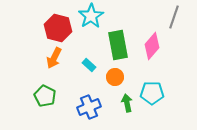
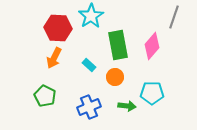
red hexagon: rotated 12 degrees counterclockwise
green arrow: moved 3 px down; rotated 108 degrees clockwise
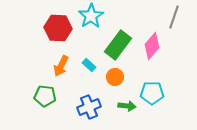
green rectangle: rotated 48 degrees clockwise
orange arrow: moved 7 px right, 8 px down
green pentagon: rotated 20 degrees counterclockwise
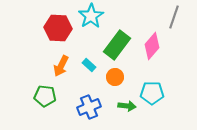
green rectangle: moved 1 px left
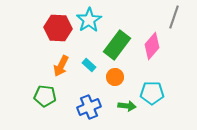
cyan star: moved 2 px left, 4 px down
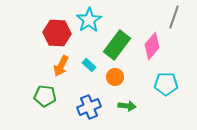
red hexagon: moved 1 px left, 5 px down
cyan pentagon: moved 14 px right, 9 px up
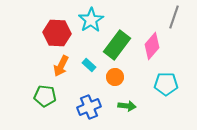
cyan star: moved 2 px right
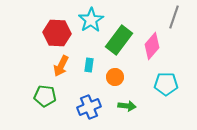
green rectangle: moved 2 px right, 5 px up
cyan rectangle: rotated 56 degrees clockwise
